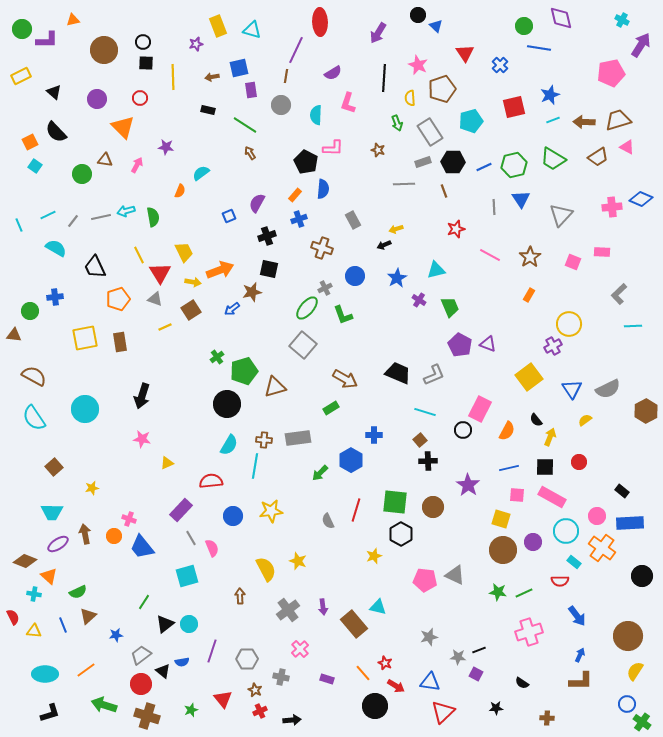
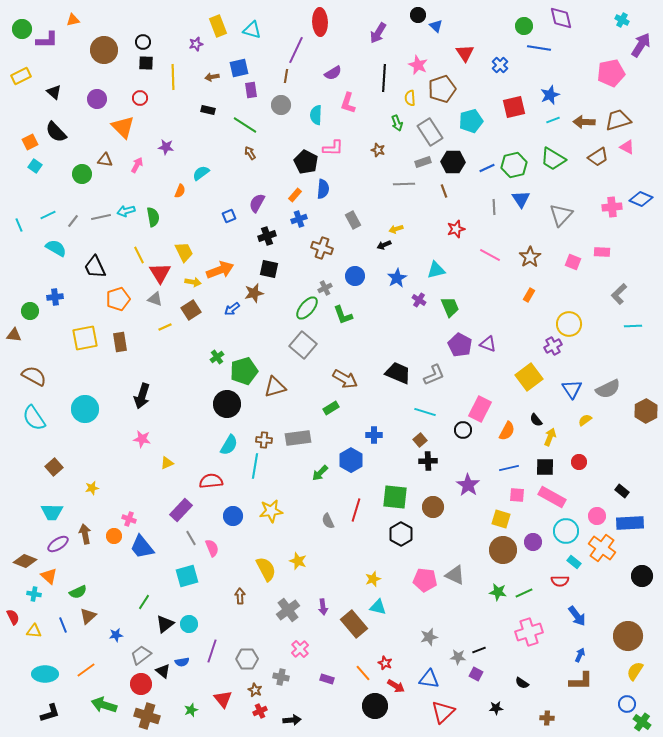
blue line at (484, 167): moved 3 px right, 1 px down
brown star at (252, 292): moved 2 px right, 1 px down
green square at (395, 502): moved 5 px up
yellow star at (374, 556): moved 1 px left, 23 px down
blue triangle at (430, 682): moved 1 px left, 3 px up
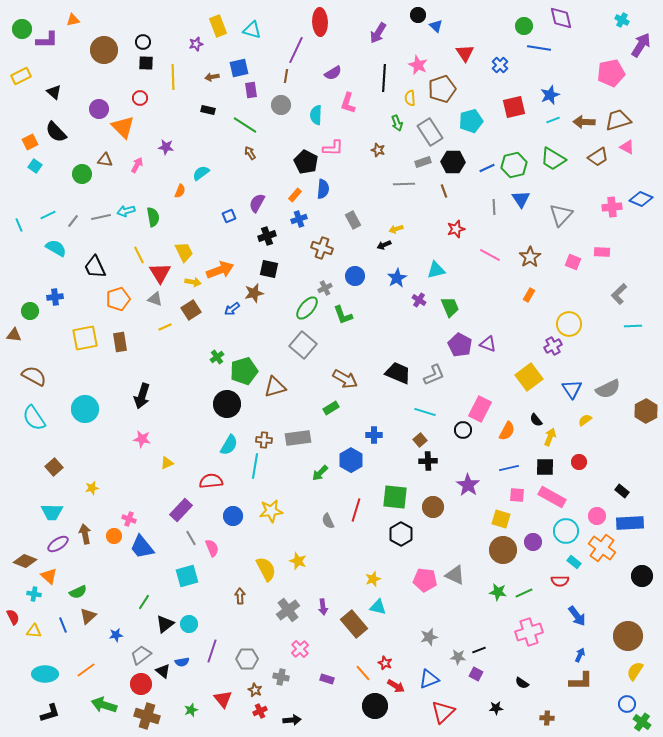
purple circle at (97, 99): moved 2 px right, 10 px down
blue triangle at (429, 679): rotated 30 degrees counterclockwise
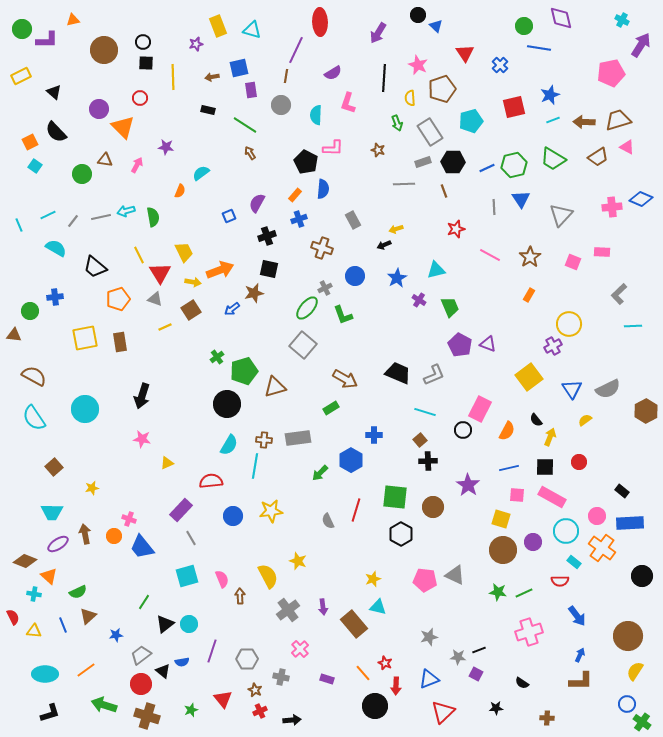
black trapezoid at (95, 267): rotated 25 degrees counterclockwise
pink semicircle at (212, 548): moved 10 px right, 31 px down
yellow semicircle at (266, 569): moved 2 px right, 7 px down
red arrow at (396, 686): rotated 60 degrees clockwise
